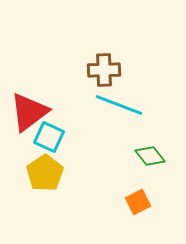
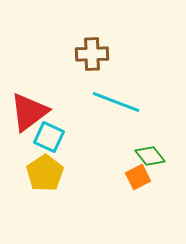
brown cross: moved 12 px left, 16 px up
cyan line: moved 3 px left, 3 px up
orange square: moved 25 px up
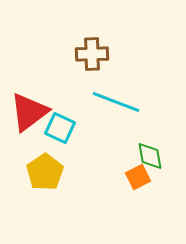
cyan square: moved 11 px right, 9 px up
green diamond: rotated 28 degrees clockwise
yellow pentagon: moved 1 px up
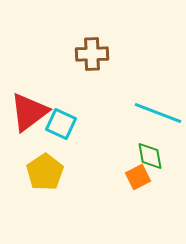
cyan line: moved 42 px right, 11 px down
cyan square: moved 1 px right, 4 px up
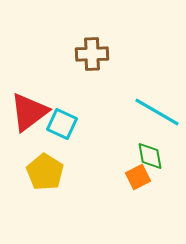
cyan line: moved 1 px left, 1 px up; rotated 9 degrees clockwise
cyan square: moved 1 px right
yellow pentagon: rotated 6 degrees counterclockwise
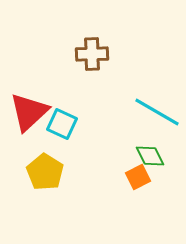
red triangle: rotated 6 degrees counterclockwise
green diamond: rotated 16 degrees counterclockwise
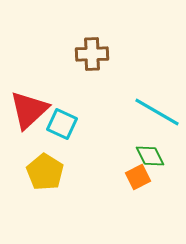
red triangle: moved 2 px up
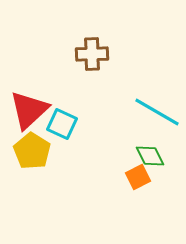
yellow pentagon: moved 13 px left, 21 px up
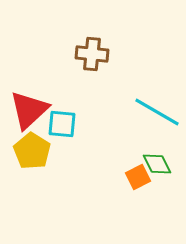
brown cross: rotated 8 degrees clockwise
cyan square: rotated 20 degrees counterclockwise
green diamond: moved 7 px right, 8 px down
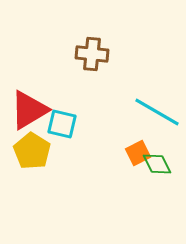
red triangle: rotated 12 degrees clockwise
cyan square: rotated 8 degrees clockwise
orange square: moved 24 px up
